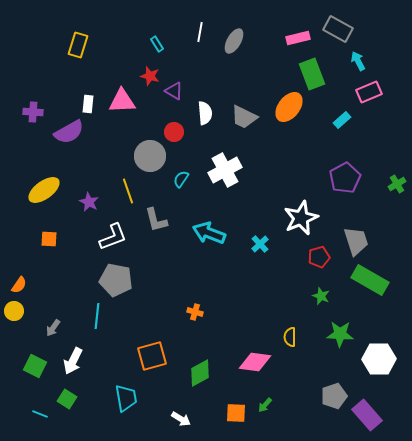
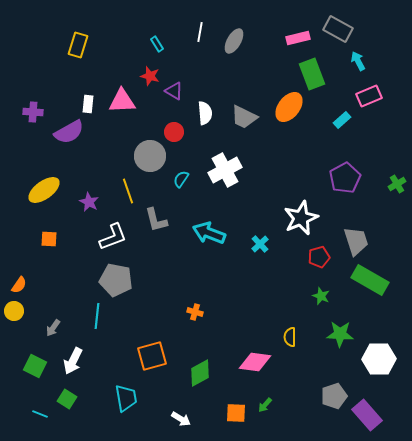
pink rectangle at (369, 92): moved 4 px down
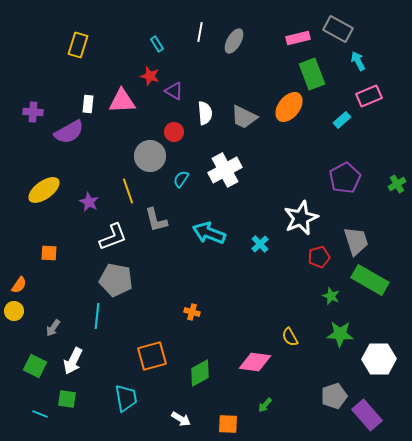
orange square at (49, 239): moved 14 px down
green star at (321, 296): moved 10 px right
orange cross at (195, 312): moved 3 px left
yellow semicircle at (290, 337): rotated 30 degrees counterclockwise
green square at (67, 399): rotated 24 degrees counterclockwise
orange square at (236, 413): moved 8 px left, 11 px down
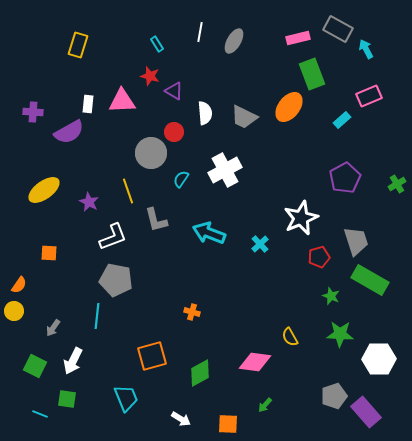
cyan arrow at (358, 61): moved 8 px right, 12 px up
gray circle at (150, 156): moved 1 px right, 3 px up
cyan trapezoid at (126, 398): rotated 12 degrees counterclockwise
purple rectangle at (367, 415): moved 1 px left, 3 px up
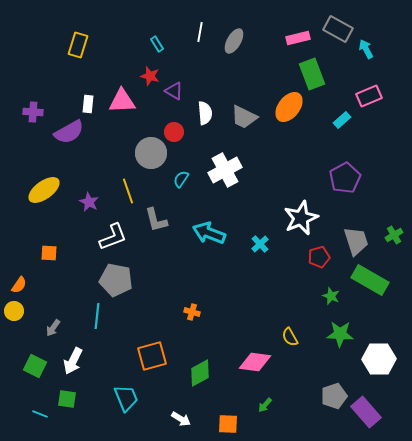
green cross at (397, 184): moved 3 px left, 51 px down
